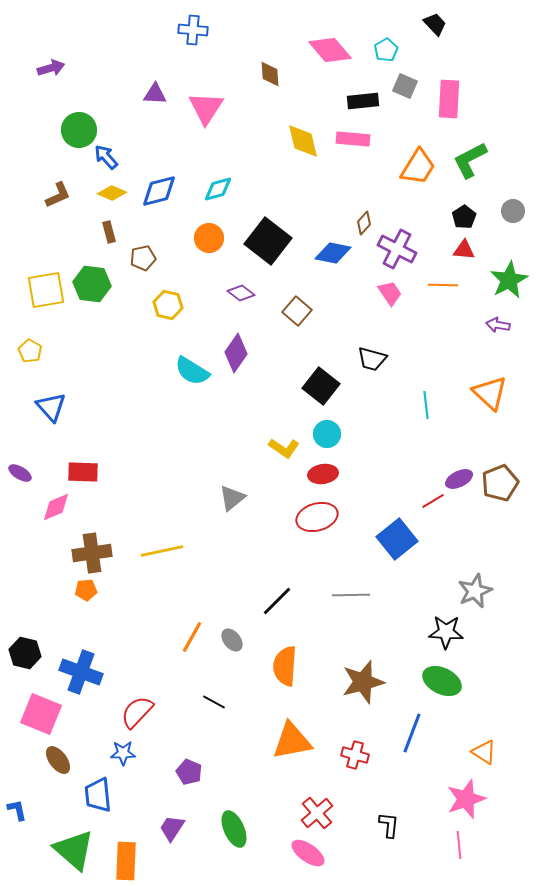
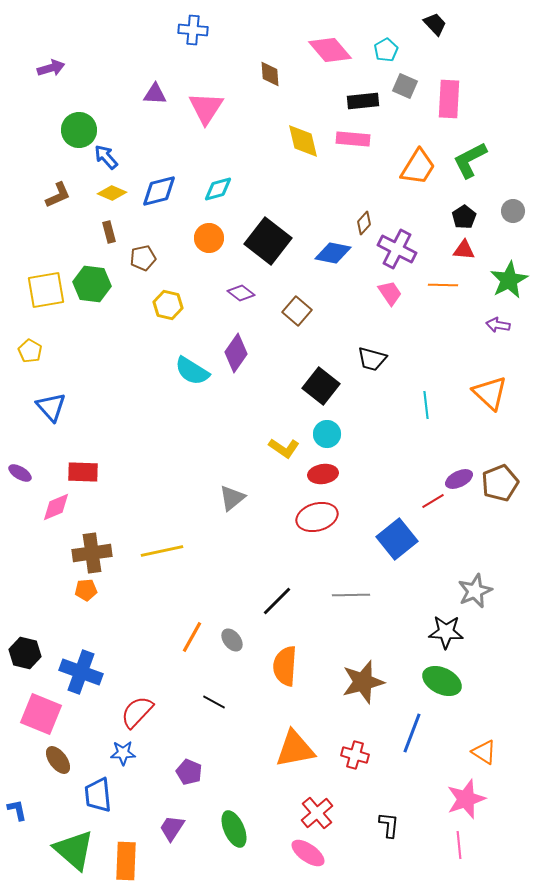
orange triangle at (292, 741): moved 3 px right, 8 px down
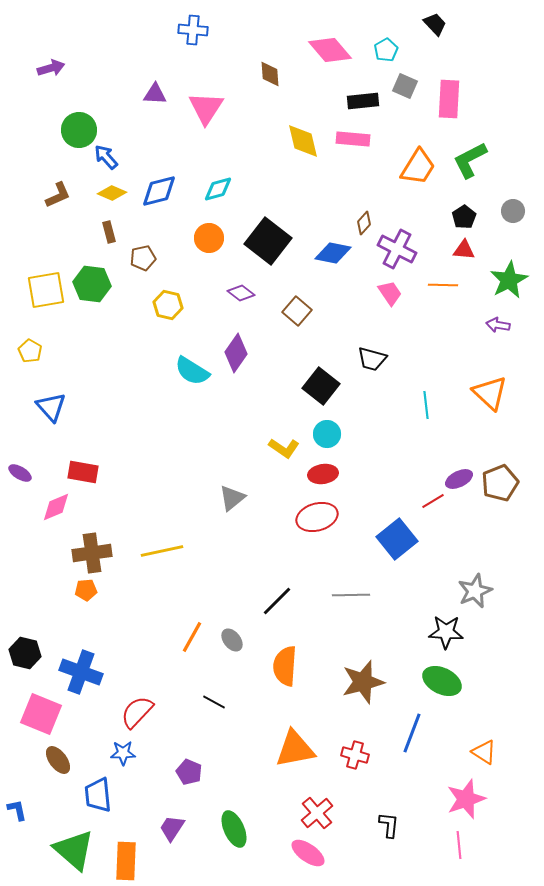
red rectangle at (83, 472): rotated 8 degrees clockwise
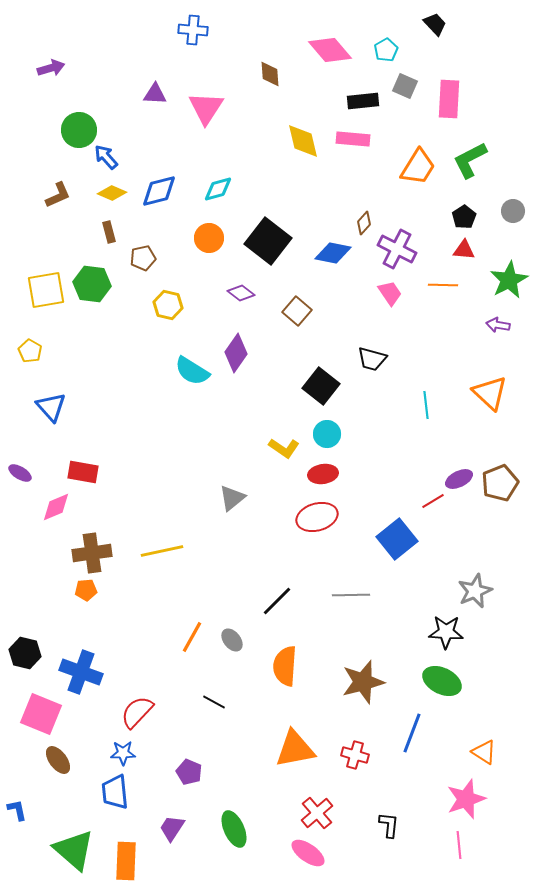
blue trapezoid at (98, 795): moved 17 px right, 3 px up
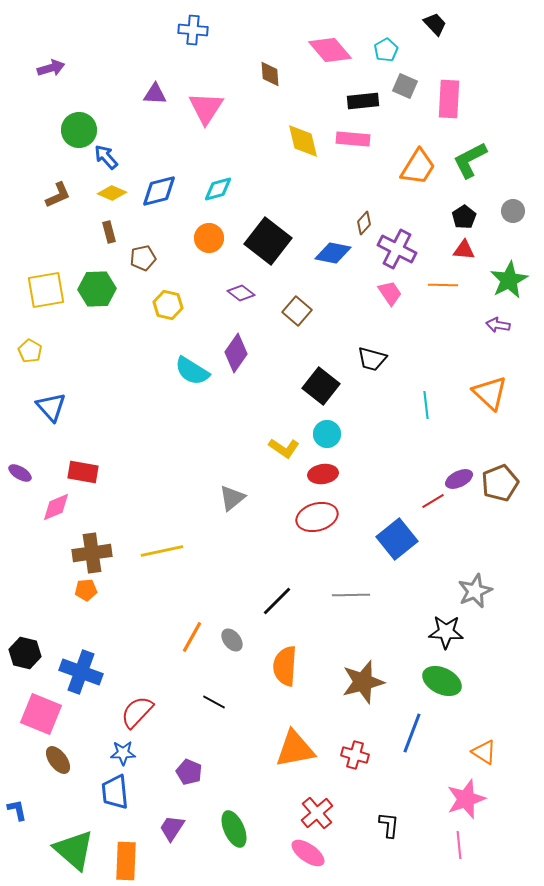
green hexagon at (92, 284): moved 5 px right, 5 px down; rotated 9 degrees counterclockwise
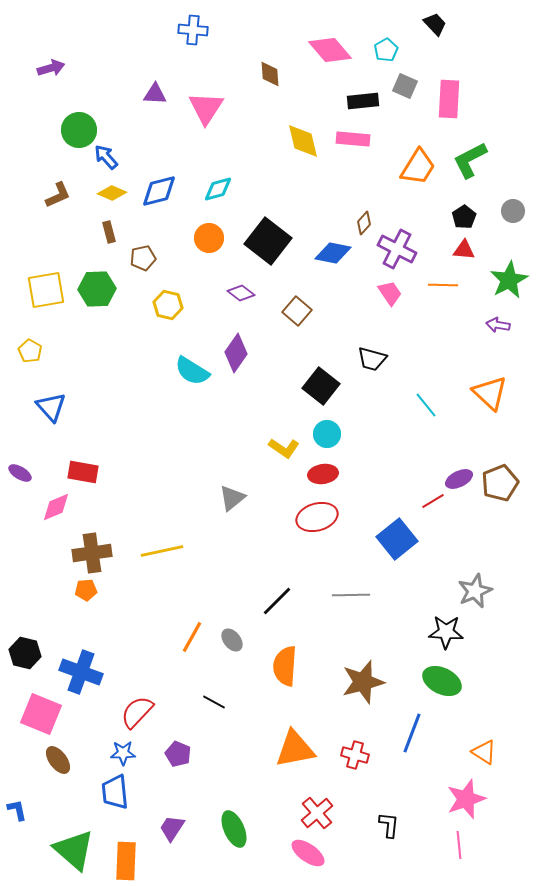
cyan line at (426, 405): rotated 32 degrees counterclockwise
purple pentagon at (189, 772): moved 11 px left, 18 px up
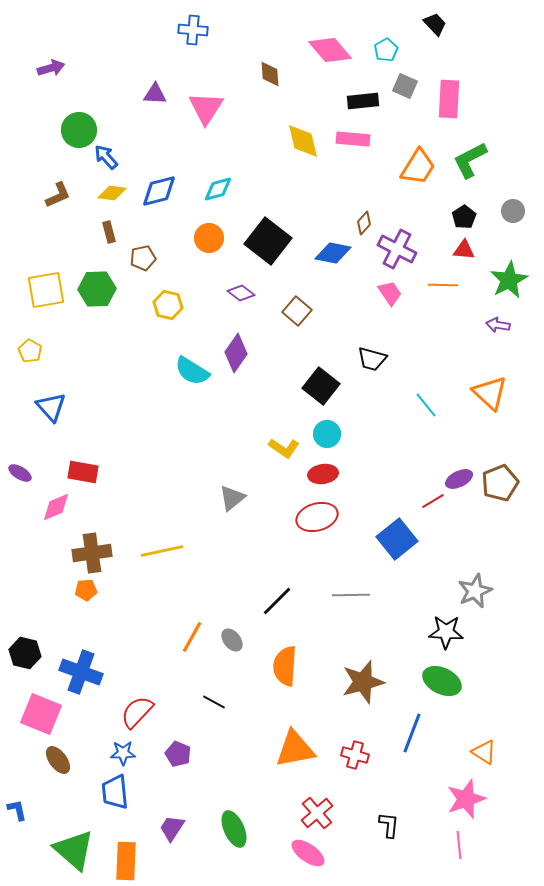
yellow diamond at (112, 193): rotated 16 degrees counterclockwise
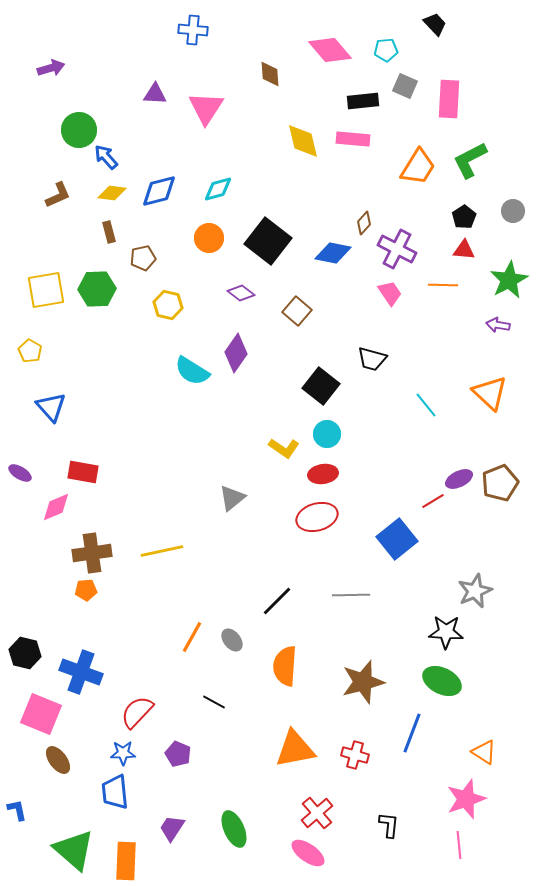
cyan pentagon at (386, 50): rotated 25 degrees clockwise
